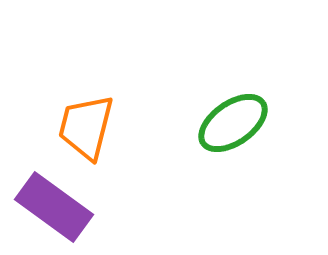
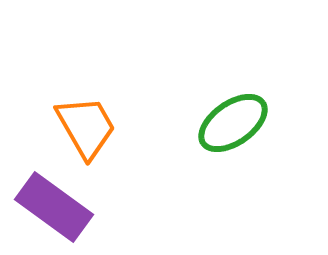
orange trapezoid: rotated 136 degrees clockwise
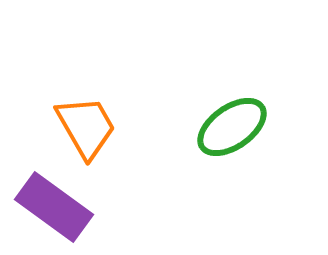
green ellipse: moved 1 px left, 4 px down
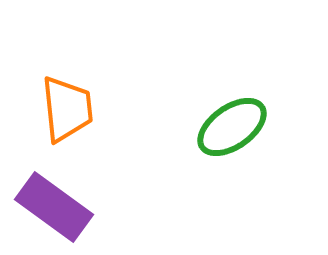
orange trapezoid: moved 19 px left, 18 px up; rotated 24 degrees clockwise
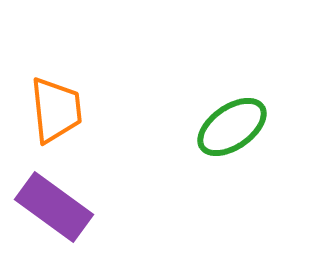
orange trapezoid: moved 11 px left, 1 px down
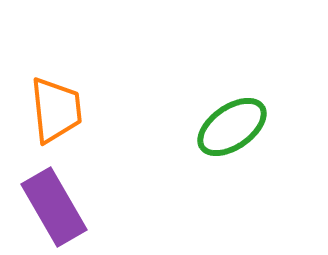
purple rectangle: rotated 24 degrees clockwise
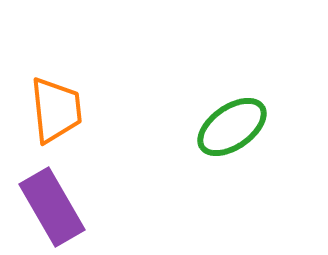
purple rectangle: moved 2 px left
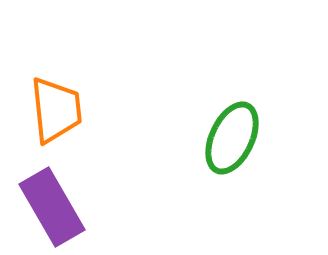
green ellipse: moved 11 px down; rotated 30 degrees counterclockwise
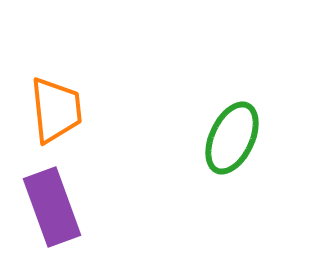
purple rectangle: rotated 10 degrees clockwise
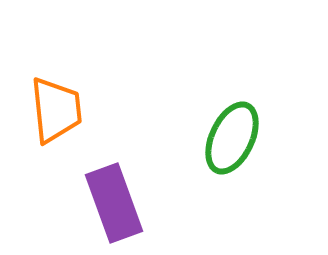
purple rectangle: moved 62 px right, 4 px up
